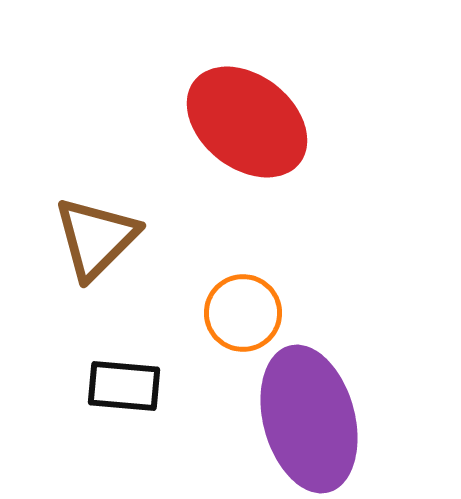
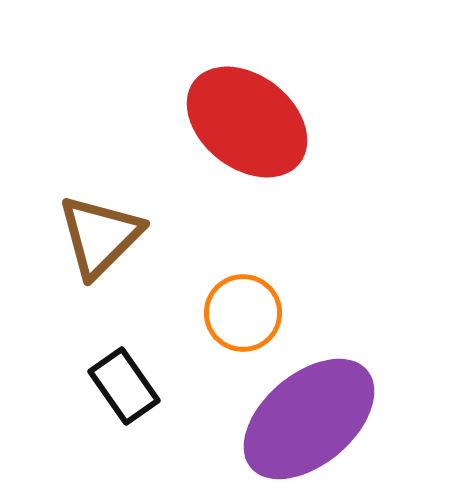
brown triangle: moved 4 px right, 2 px up
black rectangle: rotated 50 degrees clockwise
purple ellipse: rotated 65 degrees clockwise
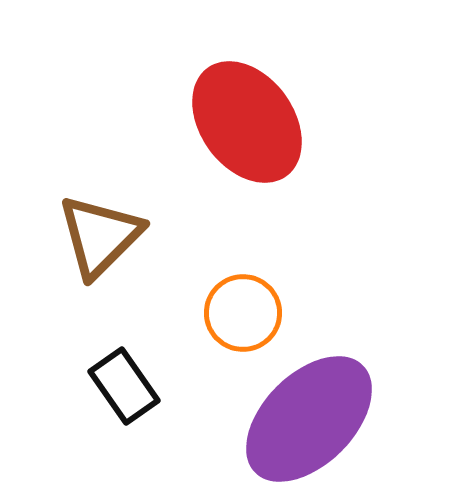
red ellipse: rotated 16 degrees clockwise
purple ellipse: rotated 5 degrees counterclockwise
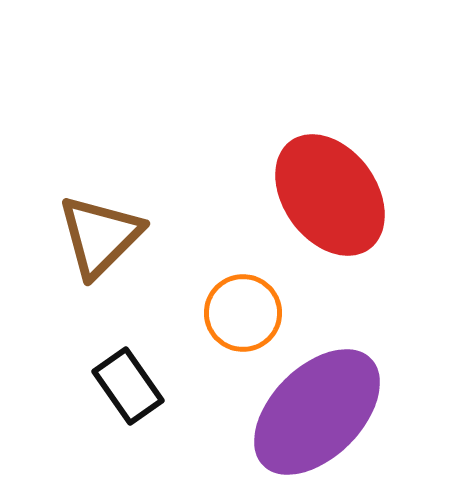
red ellipse: moved 83 px right, 73 px down
black rectangle: moved 4 px right
purple ellipse: moved 8 px right, 7 px up
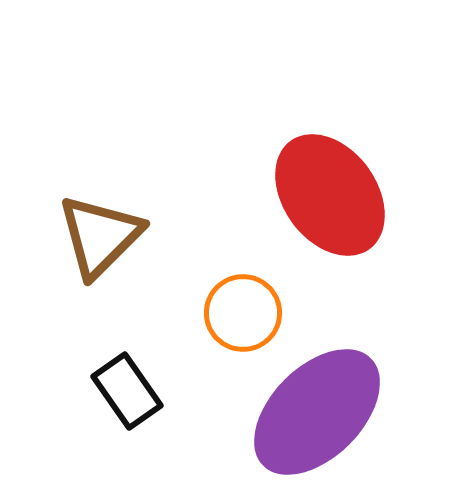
black rectangle: moved 1 px left, 5 px down
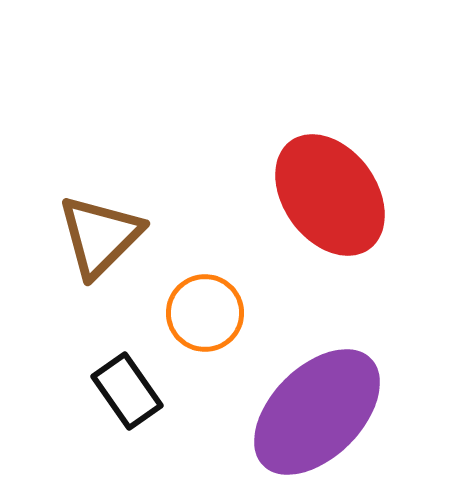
orange circle: moved 38 px left
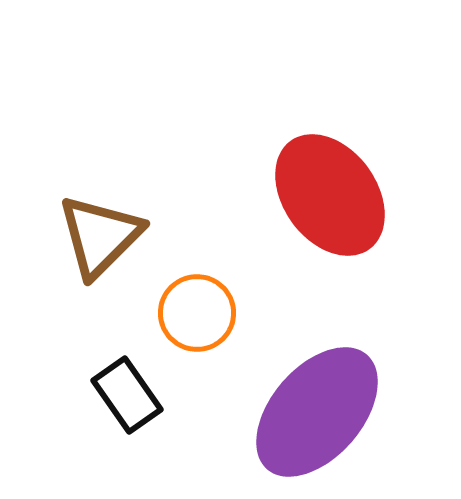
orange circle: moved 8 px left
black rectangle: moved 4 px down
purple ellipse: rotated 4 degrees counterclockwise
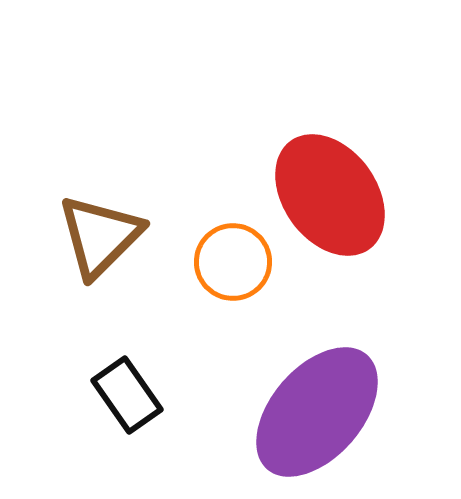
orange circle: moved 36 px right, 51 px up
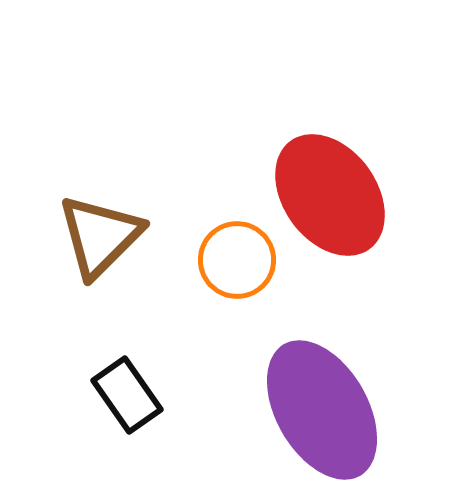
orange circle: moved 4 px right, 2 px up
purple ellipse: moved 5 px right, 2 px up; rotated 71 degrees counterclockwise
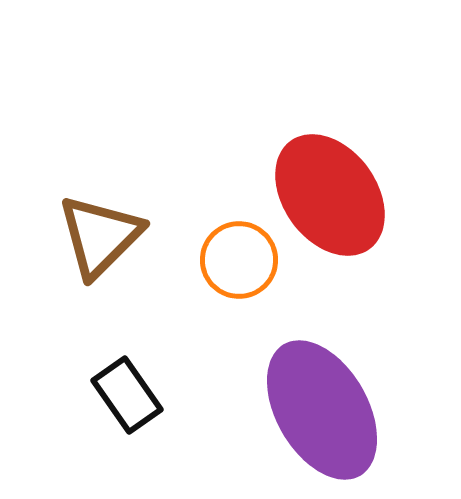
orange circle: moved 2 px right
